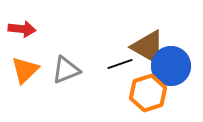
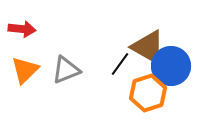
black line: rotated 35 degrees counterclockwise
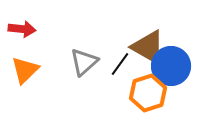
gray triangle: moved 18 px right, 8 px up; rotated 20 degrees counterclockwise
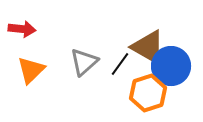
orange triangle: moved 6 px right
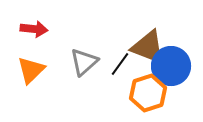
red arrow: moved 12 px right
brown triangle: rotated 9 degrees counterclockwise
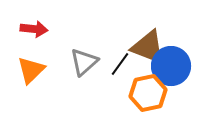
orange hexagon: rotated 6 degrees clockwise
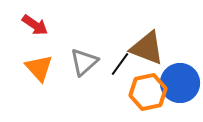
red arrow: moved 1 px right, 4 px up; rotated 28 degrees clockwise
brown triangle: moved 1 px left, 1 px down
blue circle: moved 9 px right, 17 px down
orange triangle: moved 8 px right, 2 px up; rotated 28 degrees counterclockwise
orange hexagon: moved 1 px up
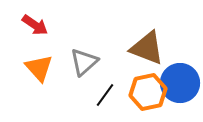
black line: moved 15 px left, 31 px down
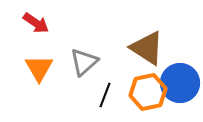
red arrow: moved 1 px right, 2 px up
brown triangle: rotated 12 degrees clockwise
orange triangle: rotated 12 degrees clockwise
black line: rotated 15 degrees counterclockwise
